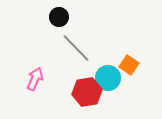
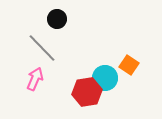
black circle: moved 2 px left, 2 px down
gray line: moved 34 px left
cyan circle: moved 3 px left
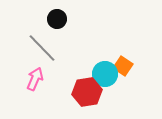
orange square: moved 6 px left, 1 px down
cyan circle: moved 4 px up
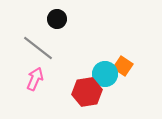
gray line: moved 4 px left; rotated 8 degrees counterclockwise
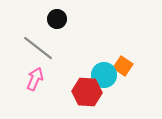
cyan circle: moved 1 px left, 1 px down
red hexagon: rotated 12 degrees clockwise
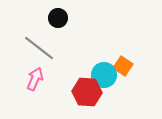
black circle: moved 1 px right, 1 px up
gray line: moved 1 px right
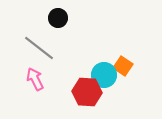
pink arrow: rotated 50 degrees counterclockwise
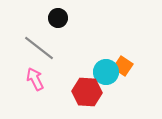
cyan circle: moved 2 px right, 3 px up
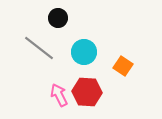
cyan circle: moved 22 px left, 20 px up
pink arrow: moved 24 px right, 16 px down
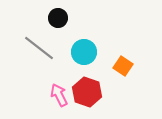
red hexagon: rotated 16 degrees clockwise
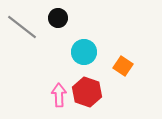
gray line: moved 17 px left, 21 px up
pink arrow: rotated 25 degrees clockwise
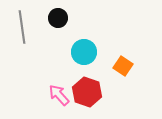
gray line: rotated 44 degrees clockwise
pink arrow: rotated 40 degrees counterclockwise
